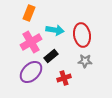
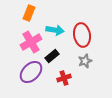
black rectangle: moved 1 px right
gray star: rotated 24 degrees counterclockwise
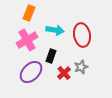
pink cross: moved 4 px left, 2 px up
black rectangle: moved 1 px left; rotated 32 degrees counterclockwise
gray star: moved 4 px left, 6 px down
red cross: moved 5 px up; rotated 24 degrees counterclockwise
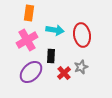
orange rectangle: rotated 14 degrees counterclockwise
black rectangle: rotated 16 degrees counterclockwise
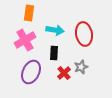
red ellipse: moved 2 px right, 1 px up
pink cross: moved 2 px left
black rectangle: moved 3 px right, 3 px up
purple ellipse: rotated 20 degrees counterclockwise
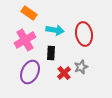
orange rectangle: rotated 63 degrees counterclockwise
black rectangle: moved 3 px left
purple ellipse: moved 1 px left
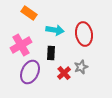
pink cross: moved 4 px left, 5 px down
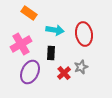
pink cross: moved 1 px up
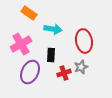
cyan arrow: moved 2 px left, 1 px up
red ellipse: moved 7 px down
black rectangle: moved 2 px down
red cross: rotated 24 degrees clockwise
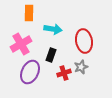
orange rectangle: rotated 56 degrees clockwise
black rectangle: rotated 16 degrees clockwise
